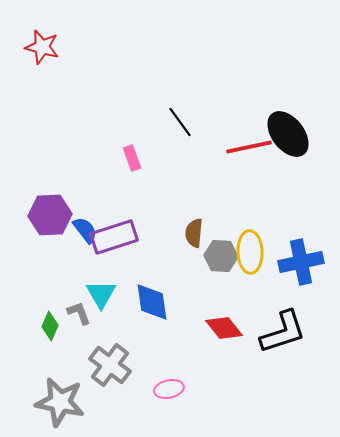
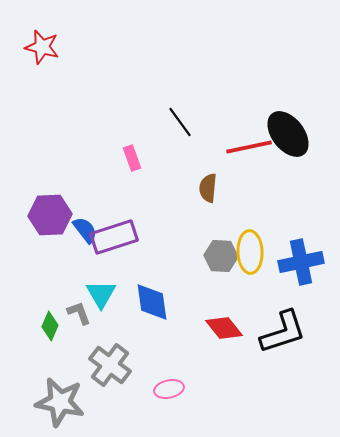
brown semicircle: moved 14 px right, 45 px up
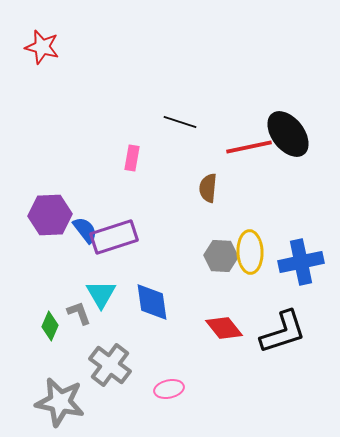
black line: rotated 36 degrees counterclockwise
pink rectangle: rotated 30 degrees clockwise
